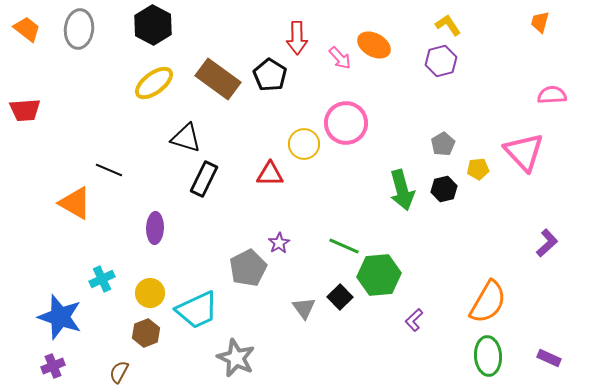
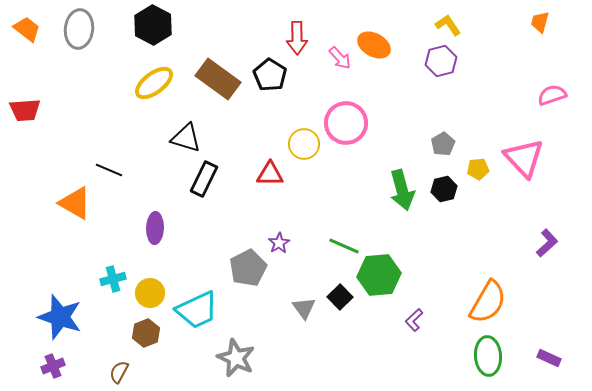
pink semicircle at (552, 95): rotated 16 degrees counterclockwise
pink triangle at (524, 152): moved 6 px down
cyan cross at (102, 279): moved 11 px right; rotated 10 degrees clockwise
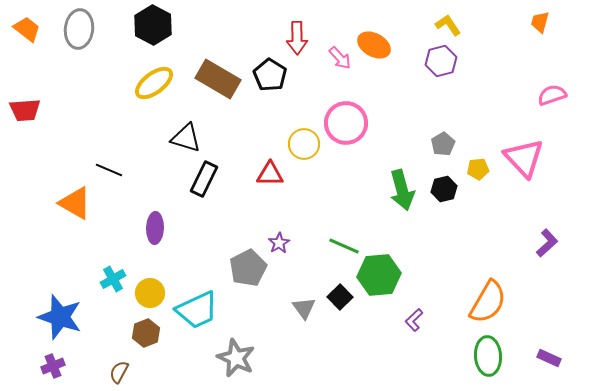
brown rectangle at (218, 79): rotated 6 degrees counterclockwise
cyan cross at (113, 279): rotated 15 degrees counterclockwise
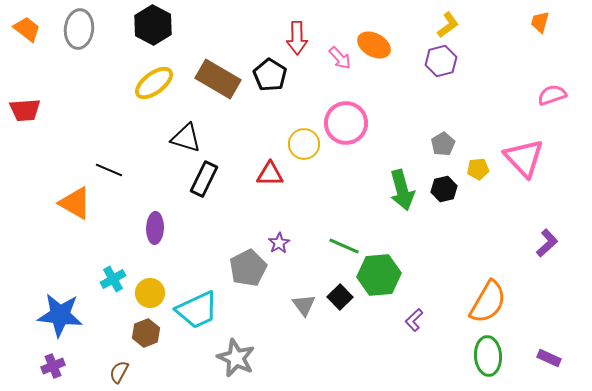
yellow L-shape at (448, 25): rotated 88 degrees clockwise
gray triangle at (304, 308): moved 3 px up
blue star at (60, 317): moved 2 px up; rotated 12 degrees counterclockwise
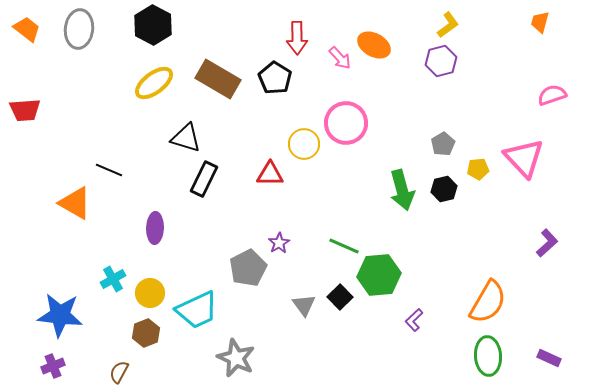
black pentagon at (270, 75): moved 5 px right, 3 px down
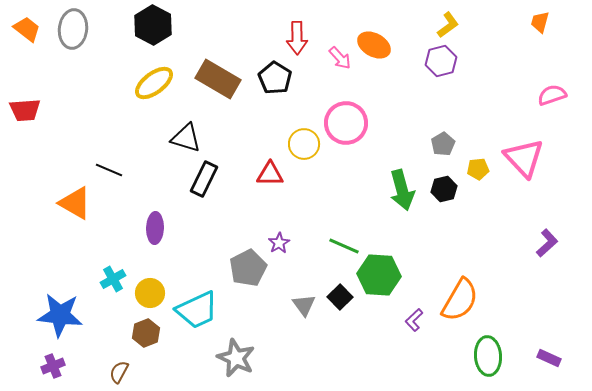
gray ellipse at (79, 29): moved 6 px left
green hexagon at (379, 275): rotated 9 degrees clockwise
orange semicircle at (488, 302): moved 28 px left, 2 px up
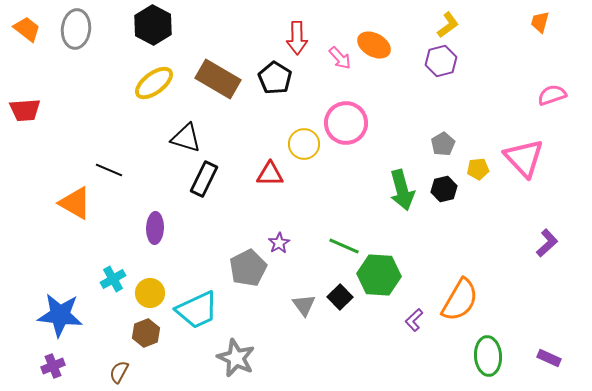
gray ellipse at (73, 29): moved 3 px right
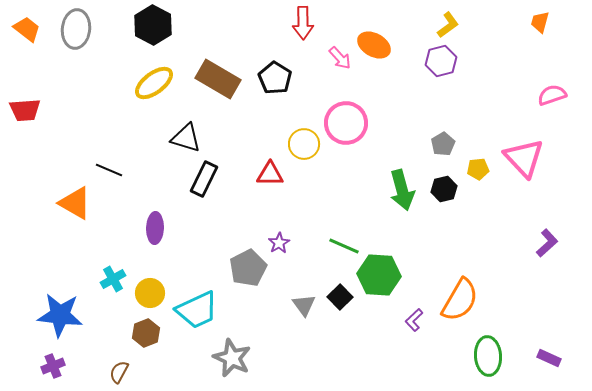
red arrow at (297, 38): moved 6 px right, 15 px up
gray star at (236, 358): moved 4 px left
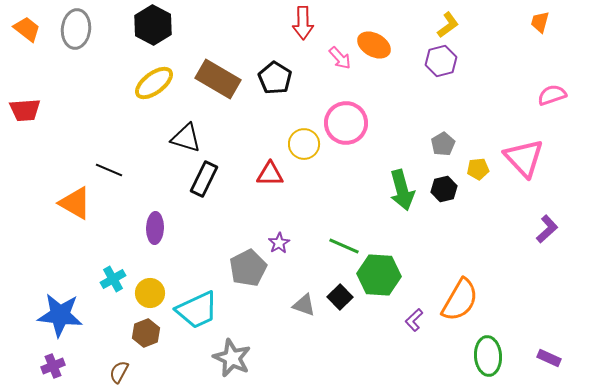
purple L-shape at (547, 243): moved 14 px up
gray triangle at (304, 305): rotated 35 degrees counterclockwise
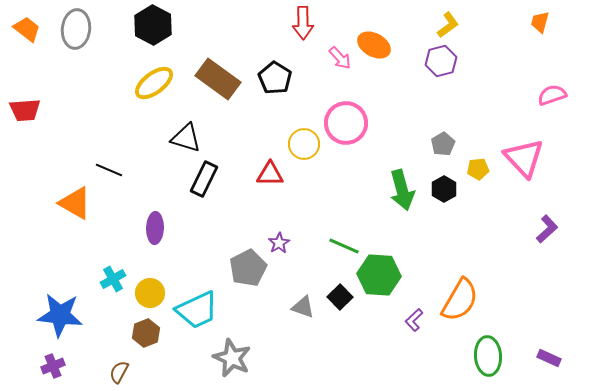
brown rectangle at (218, 79): rotated 6 degrees clockwise
black hexagon at (444, 189): rotated 15 degrees counterclockwise
gray triangle at (304, 305): moved 1 px left, 2 px down
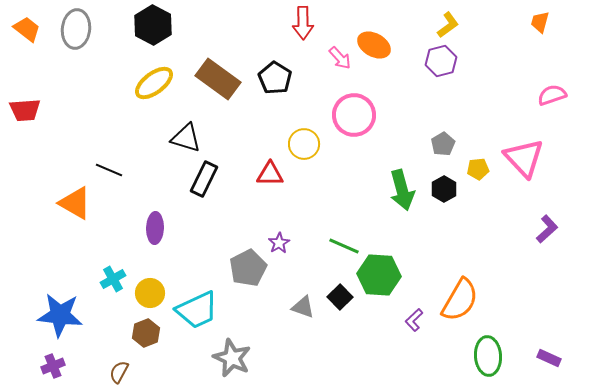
pink circle at (346, 123): moved 8 px right, 8 px up
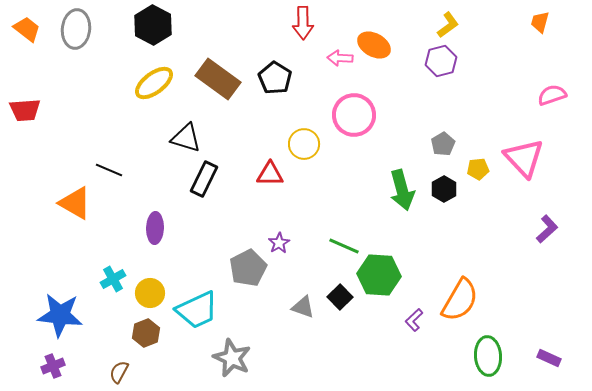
pink arrow at (340, 58): rotated 135 degrees clockwise
